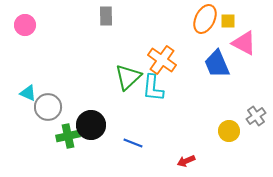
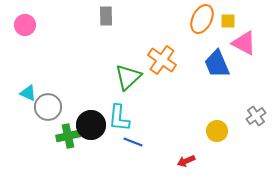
orange ellipse: moved 3 px left
cyan L-shape: moved 34 px left, 30 px down
yellow circle: moved 12 px left
blue line: moved 1 px up
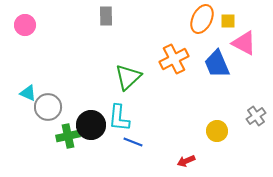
orange cross: moved 12 px right, 1 px up; rotated 28 degrees clockwise
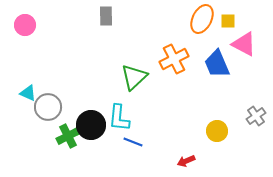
pink triangle: moved 1 px down
green triangle: moved 6 px right
green cross: rotated 15 degrees counterclockwise
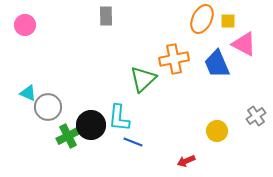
orange cross: rotated 16 degrees clockwise
green triangle: moved 9 px right, 2 px down
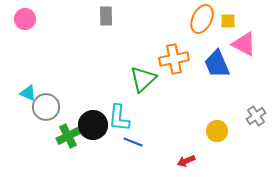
pink circle: moved 6 px up
gray circle: moved 2 px left
black circle: moved 2 px right
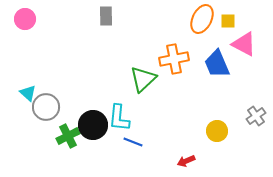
cyan triangle: rotated 18 degrees clockwise
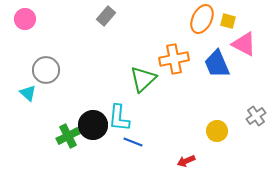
gray rectangle: rotated 42 degrees clockwise
yellow square: rotated 14 degrees clockwise
gray circle: moved 37 px up
